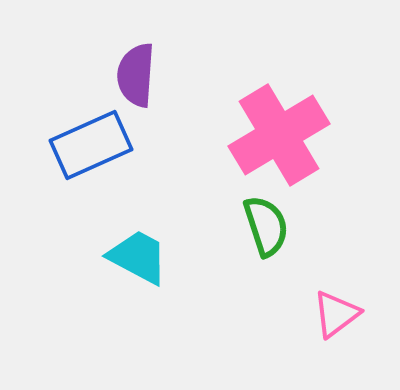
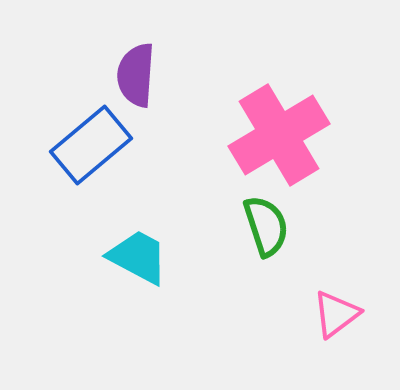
blue rectangle: rotated 16 degrees counterclockwise
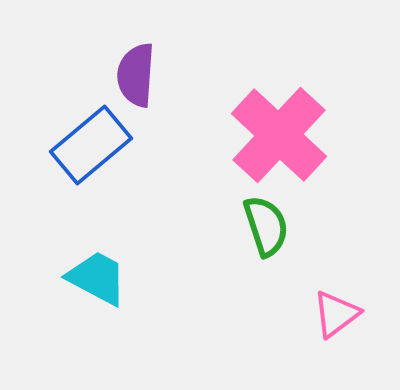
pink cross: rotated 16 degrees counterclockwise
cyan trapezoid: moved 41 px left, 21 px down
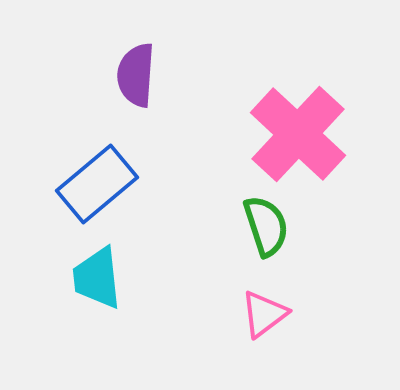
pink cross: moved 19 px right, 1 px up
blue rectangle: moved 6 px right, 39 px down
cyan trapezoid: rotated 124 degrees counterclockwise
pink triangle: moved 72 px left
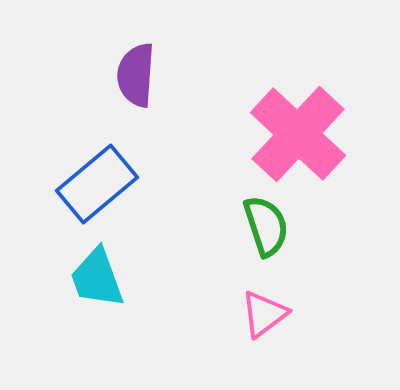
cyan trapezoid: rotated 14 degrees counterclockwise
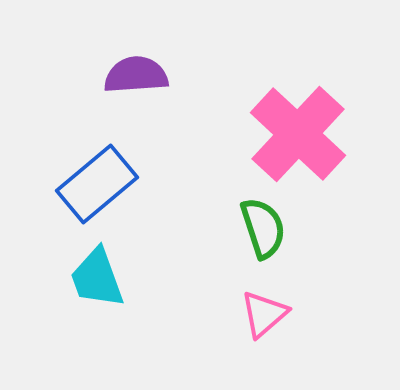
purple semicircle: rotated 82 degrees clockwise
green semicircle: moved 3 px left, 2 px down
pink triangle: rotated 4 degrees counterclockwise
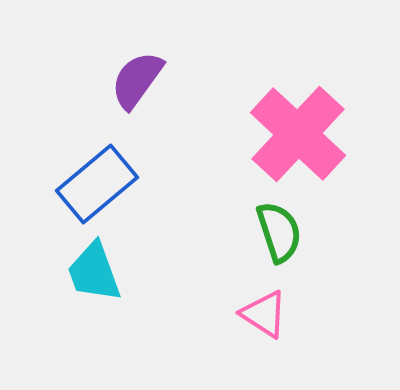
purple semicircle: moved 1 px right, 5 px down; rotated 50 degrees counterclockwise
green semicircle: moved 16 px right, 4 px down
cyan trapezoid: moved 3 px left, 6 px up
pink triangle: rotated 46 degrees counterclockwise
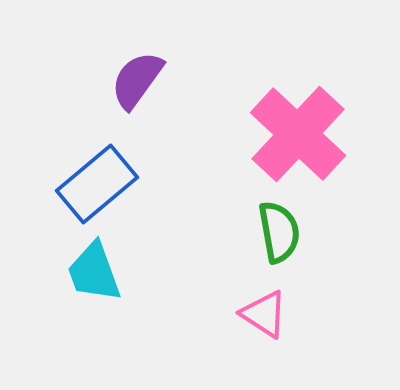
green semicircle: rotated 8 degrees clockwise
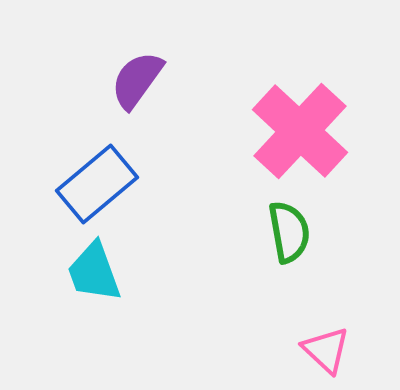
pink cross: moved 2 px right, 3 px up
green semicircle: moved 10 px right
pink triangle: moved 62 px right, 36 px down; rotated 10 degrees clockwise
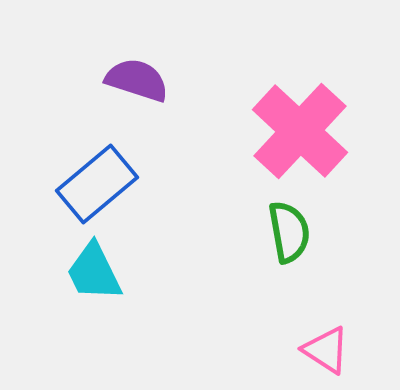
purple semicircle: rotated 72 degrees clockwise
cyan trapezoid: rotated 6 degrees counterclockwise
pink triangle: rotated 10 degrees counterclockwise
